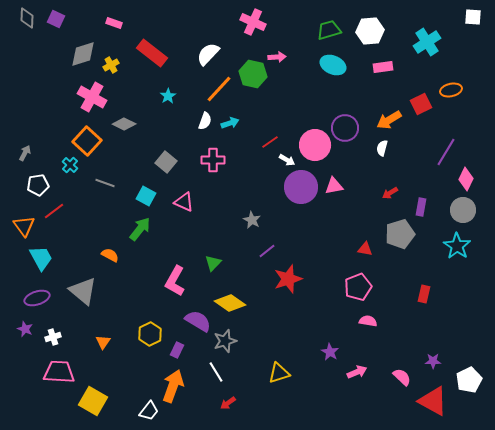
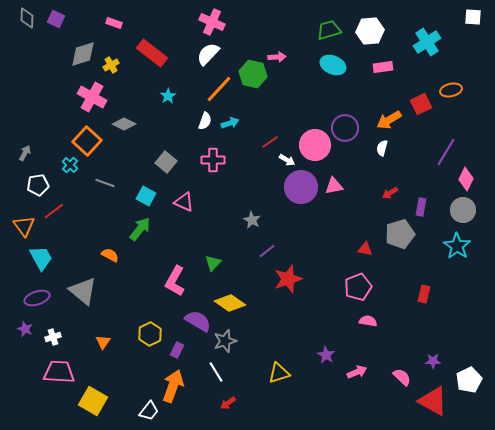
pink cross at (253, 22): moved 41 px left
purple star at (330, 352): moved 4 px left, 3 px down
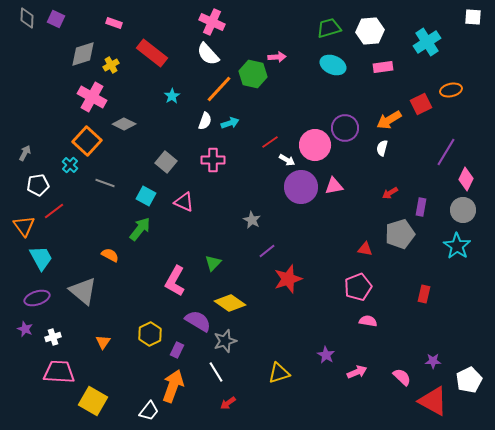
green trapezoid at (329, 30): moved 2 px up
white semicircle at (208, 54): rotated 85 degrees counterclockwise
cyan star at (168, 96): moved 4 px right
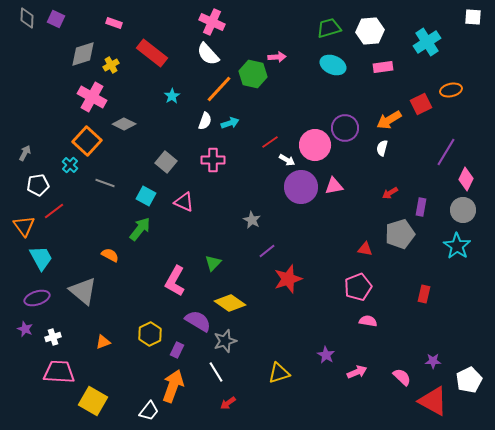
orange triangle at (103, 342): rotated 35 degrees clockwise
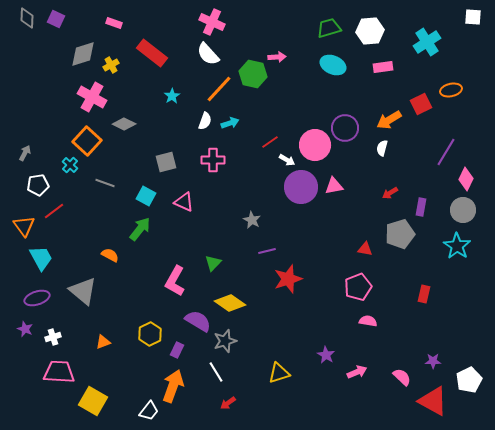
gray square at (166, 162): rotated 35 degrees clockwise
purple line at (267, 251): rotated 24 degrees clockwise
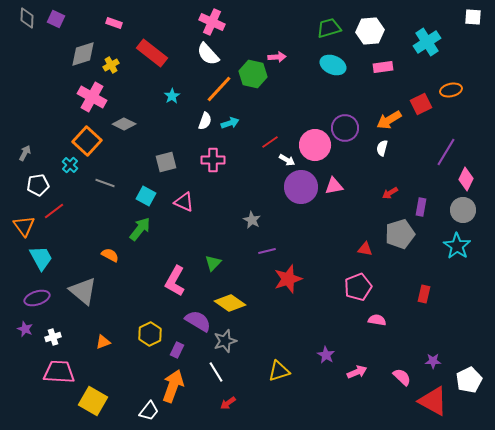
pink semicircle at (368, 321): moved 9 px right, 1 px up
yellow triangle at (279, 373): moved 2 px up
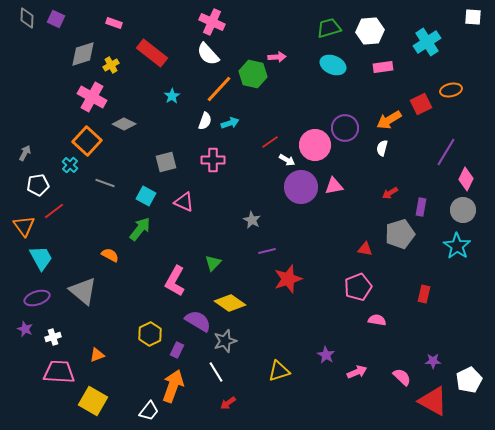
orange triangle at (103, 342): moved 6 px left, 13 px down
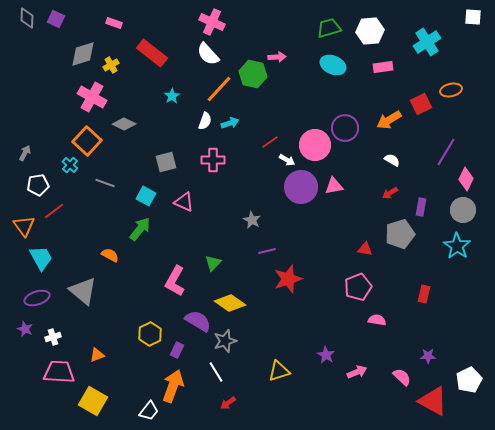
white semicircle at (382, 148): moved 10 px right, 12 px down; rotated 105 degrees clockwise
purple star at (433, 361): moved 5 px left, 5 px up
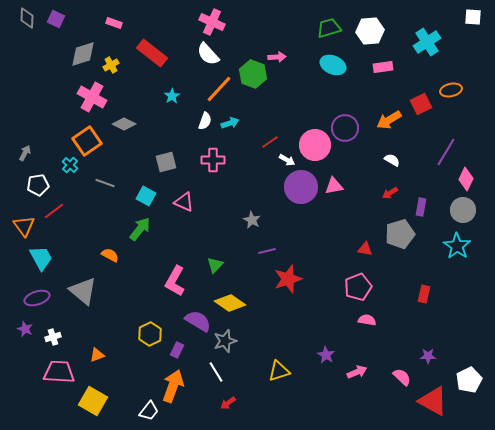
green hexagon at (253, 74): rotated 8 degrees clockwise
orange square at (87, 141): rotated 12 degrees clockwise
green triangle at (213, 263): moved 2 px right, 2 px down
pink semicircle at (377, 320): moved 10 px left
